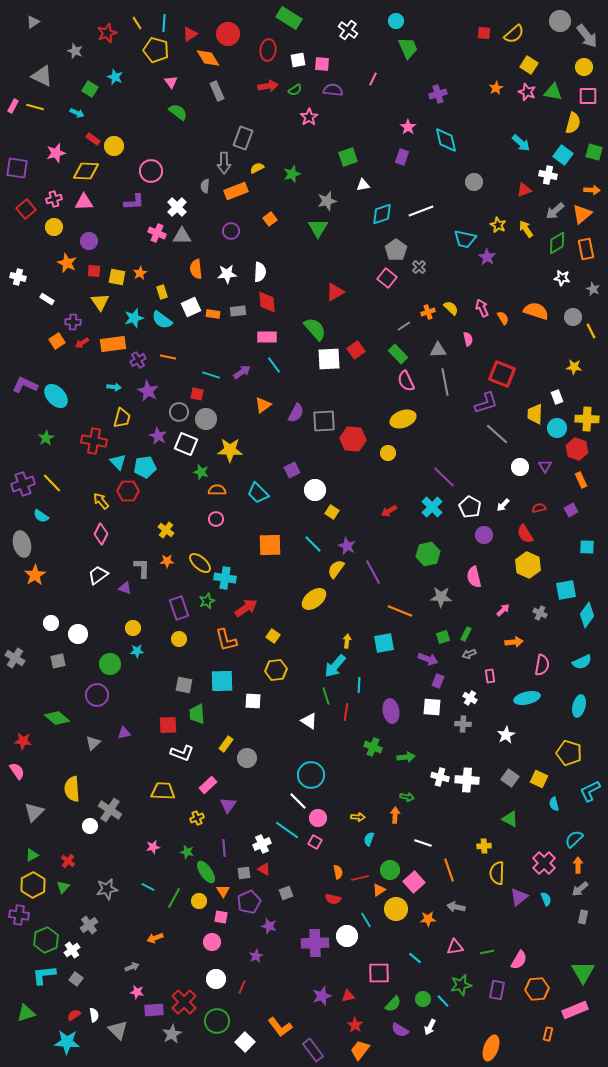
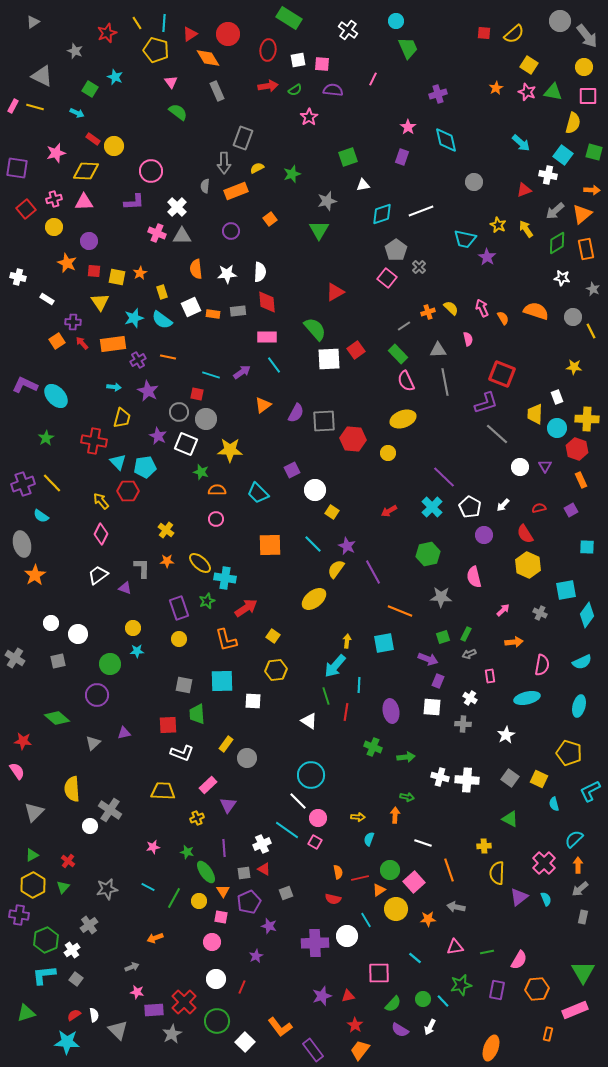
green triangle at (318, 228): moved 1 px right, 2 px down
red arrow at (82, 343): rotated 80 degrees clockwise
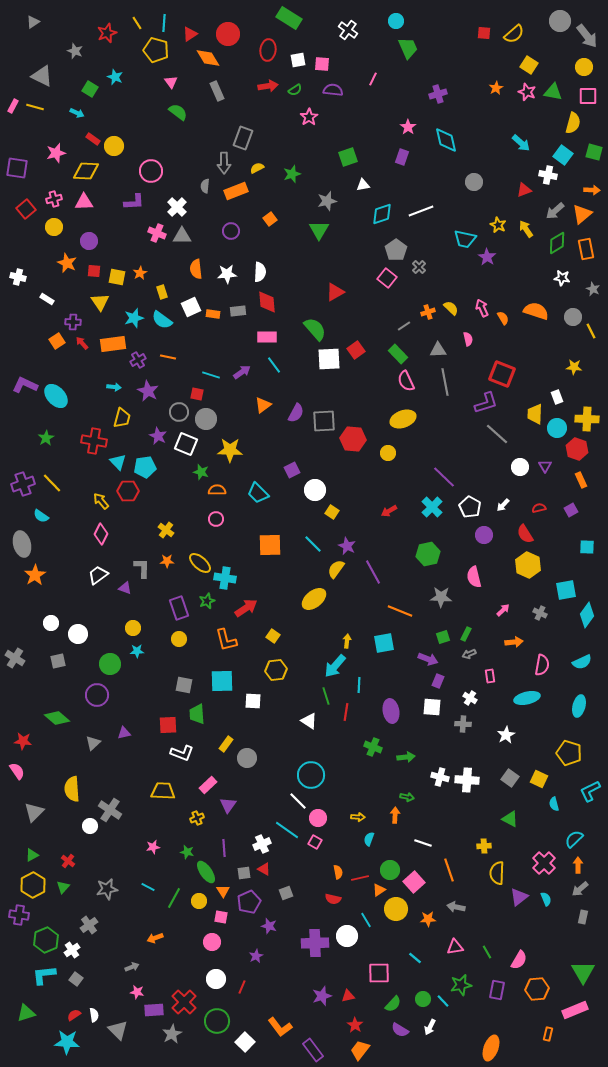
green line at (487, 952): rotated 72 degrees clockwise
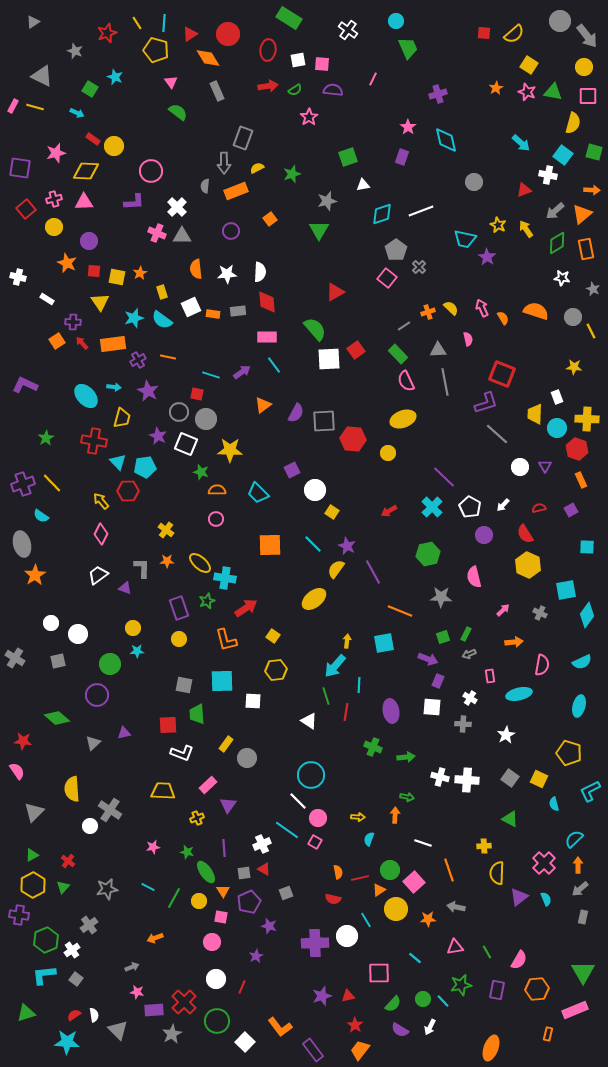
purple square at (17, 168): moved 3 px right
cyan ellipse at (56, 396): moved 30 px right
cyan ellipse at (527, 698): moved 8 px left, 4 px up
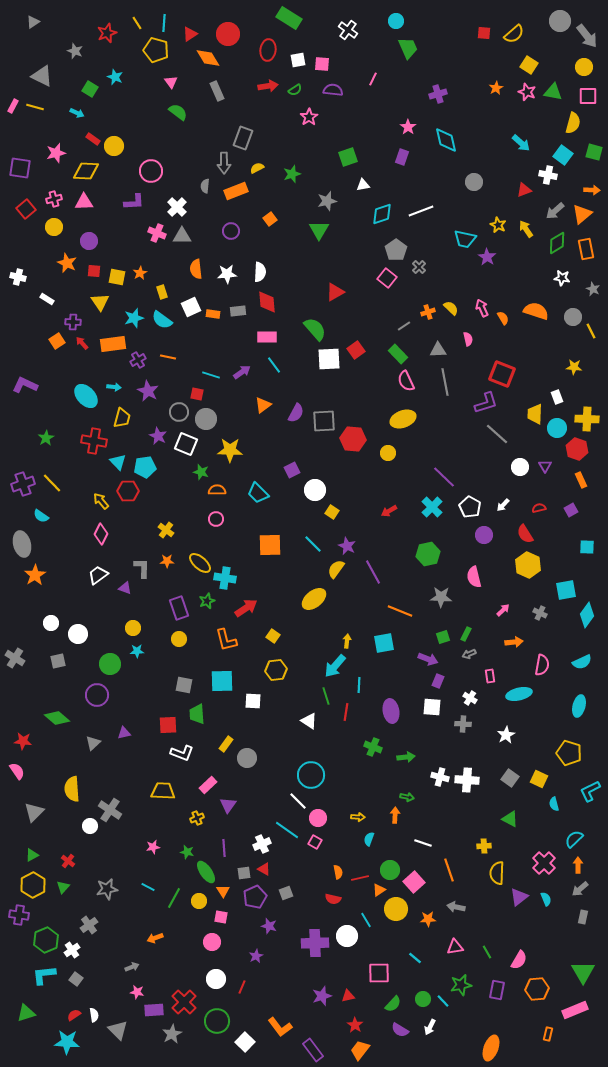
purple pentagon at (249, 902): moved 6 px right, 5 px up
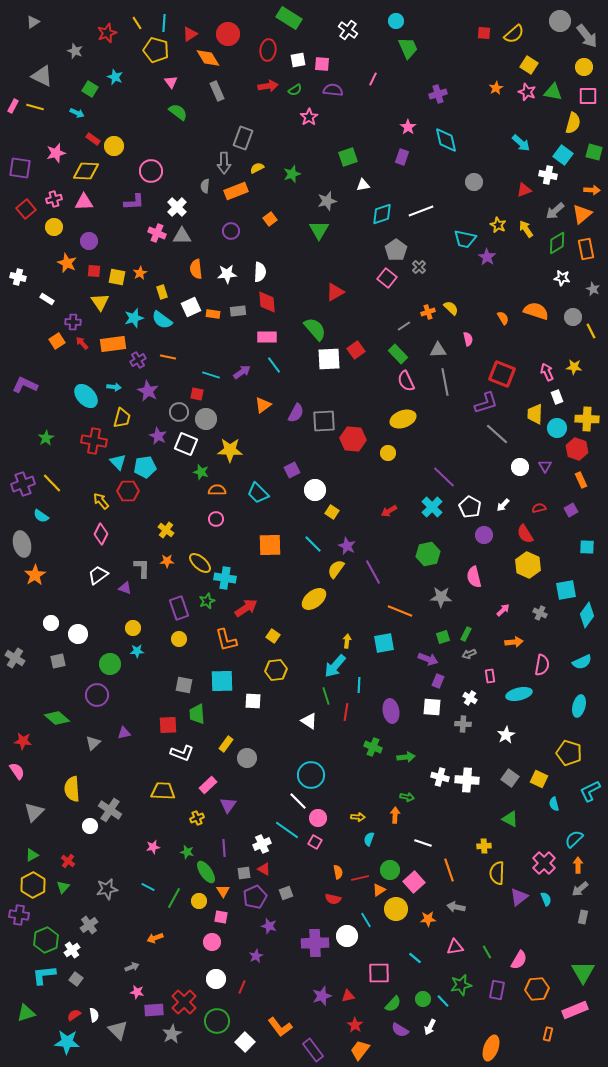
pink arrow at (482, 308): moved 65 px right, 64 px down
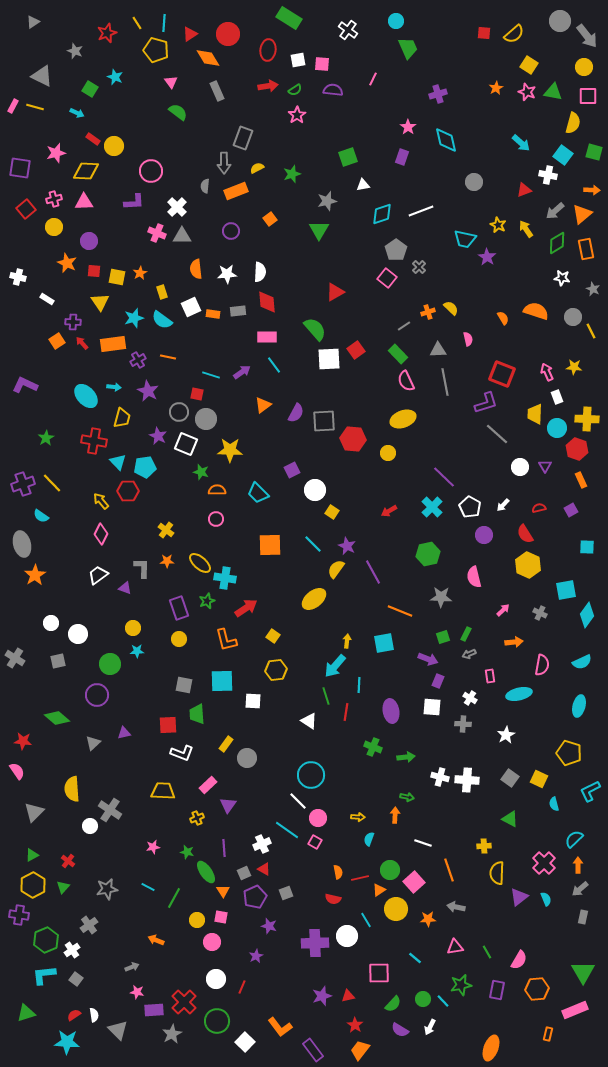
pink star at (309, 117): moved 12 px left, 2 px up
gray square at (244, 873): rotated 16 degrees counterclockwise
yellow circle at (199, 901): moved 2 px left, 19 px down
orange arrow at (155, 938): moved 1 px right, 2 px down; rotated 42 degrees clockwise
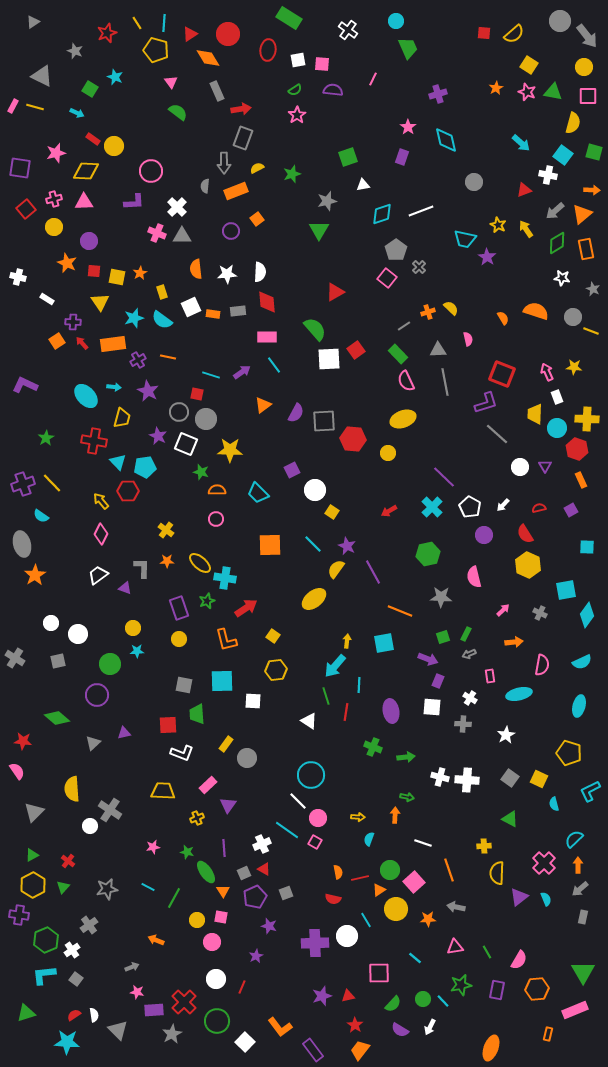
red arrow at (268, 86): moved 27 px left, 23 px down
orange square at (270, 219): moved 13 px left
yellow line at (591, 331): rotated 42 degrees counterclockwise
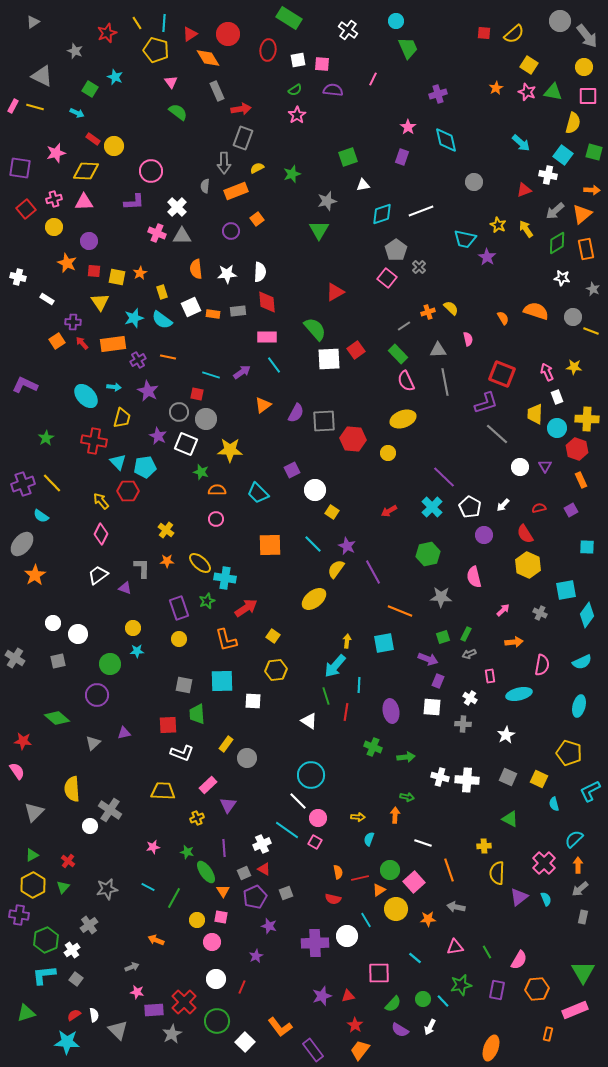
gray ellipse at (22, 544): rotated 55 degrees clockwise
white circle at (51, 623): moved 2 px right
gray square at (510, 778): moved 2 px left, 1 px up; rotated 12 degrees counterclockwise
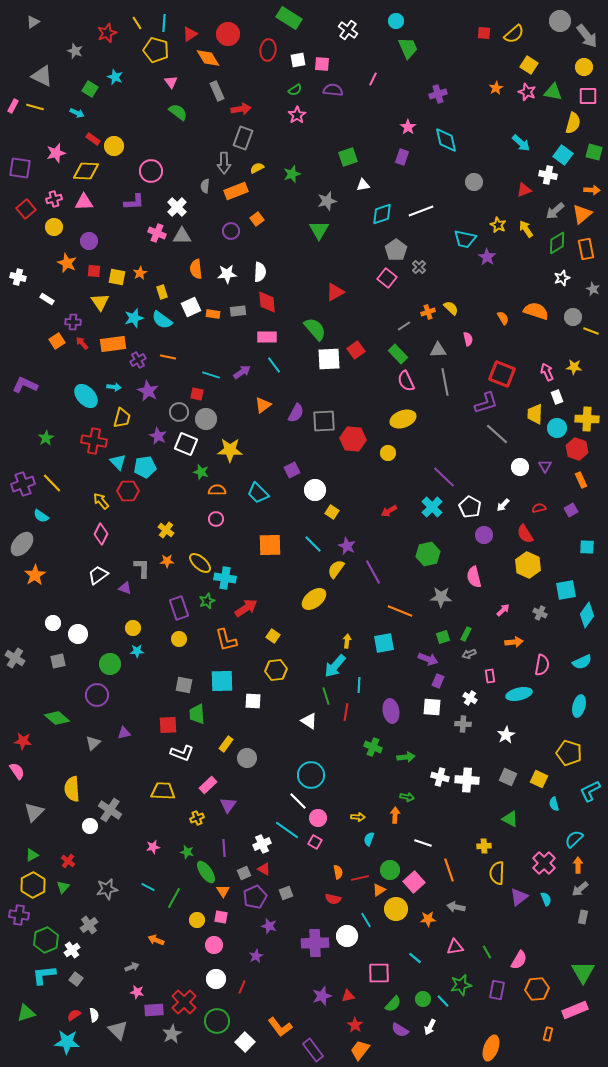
white star at (562, 278): rotated 28 degrees counterclockwise
pink circle at (212, 942): moved 2 px right, 3 px down
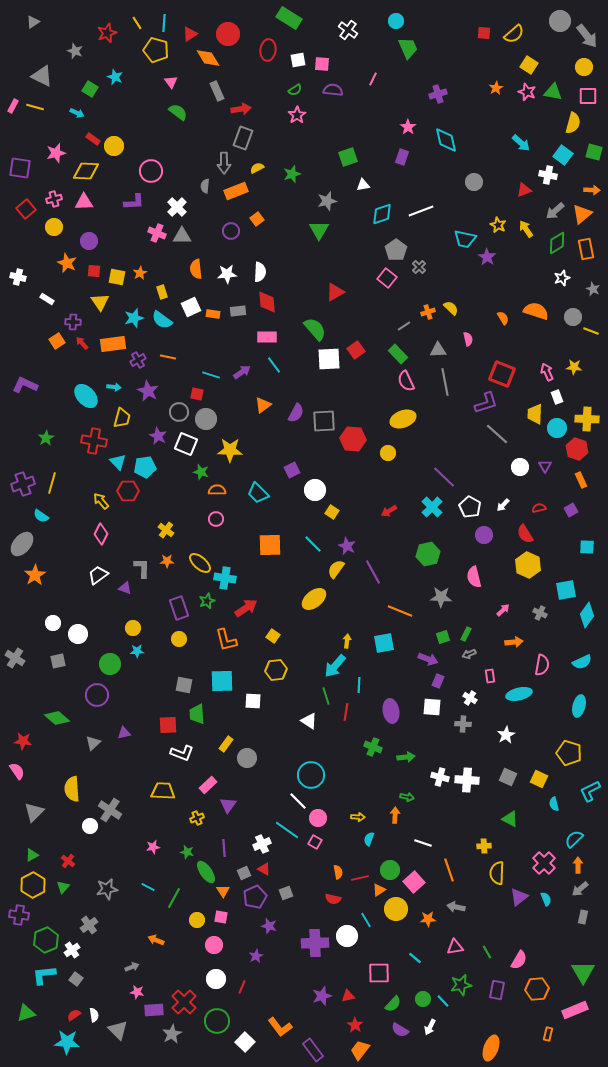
yellow line at (52, 483): rotated 60 degrees clockwise
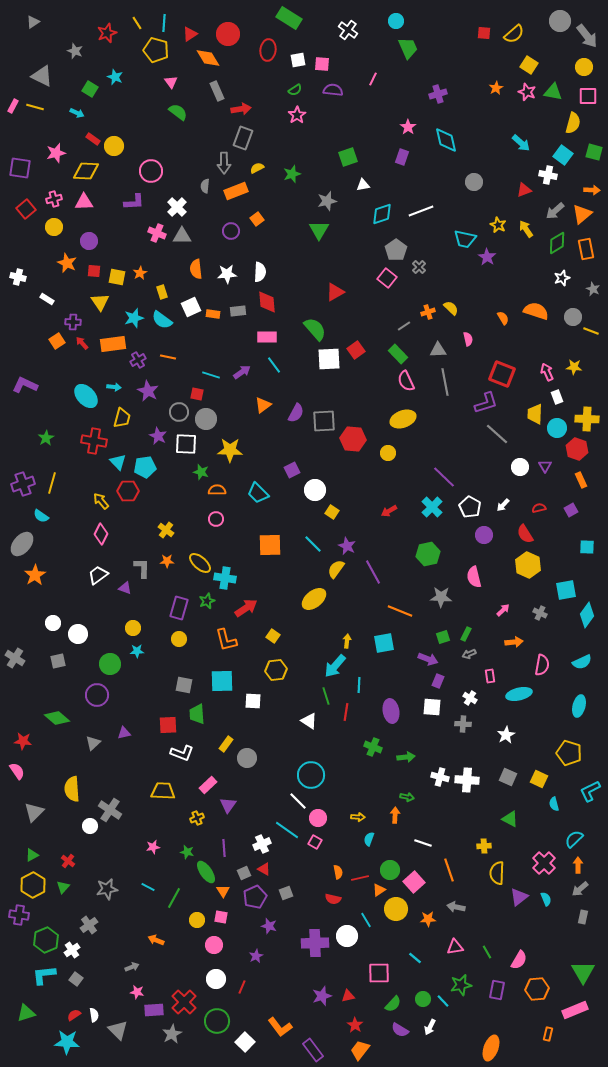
white square at (186, 444): rotated 20 degrees counterclockwise
purple rectangle at (179, 608): rotated 35 degrees clockwise
